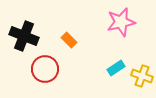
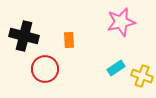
black cross: rotated 8 degrees counterclockwise
orange rectangle: rotated 42 degrees clockwise
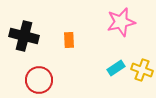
red circle: moved 6 px left, 11 px down
yellow cross: moved 6 px up
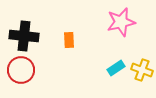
black cross: rotated 8 degrees counterclockwise
red circle: moved 18 px left, 10 px up
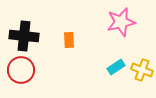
cyan rectangle: moved 1 px up
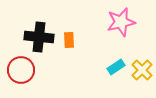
black cross: moved 15 px right, 1 px down
yellow cross: rotated 25 degrees clockwise
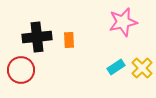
pink star: moved 2 px right
black cross: moved 2 px left; rotated 12 degrees counterclockwise
yellow cross: moved 2 px up
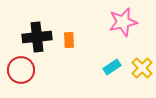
cyan rectangle: moved 4 px left
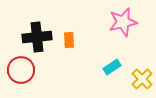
yellow cross: moved 11 px down
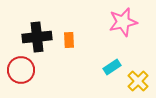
yellow cross: moved 4 px left, 2 px down
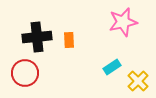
red circle: moved 4 px right, 3 px down
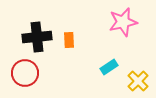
cyan rectangle: moved 3 px left
